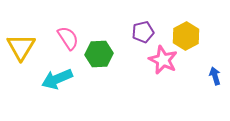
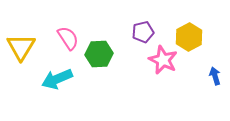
yellow hexagon: moved 3 px right, 1 px down
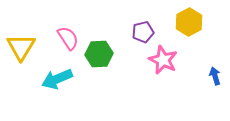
yellow hexagon: moved 15 px up
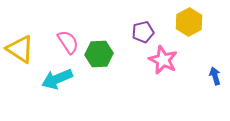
pink semicircle: moved 4 px down
yellow triangle: moved 1 px left, 2 px down; rotated 28 degrees counterclockwise
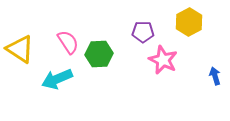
purple pentagon: rotated 15 degrees clockwise
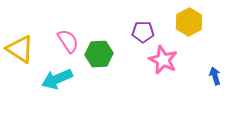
pink semicircle: moved 1 px up
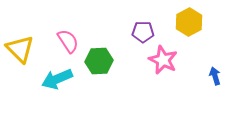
yellow triangle: rotated 12 degrees clockwise
green hexagon: moved 7 px down
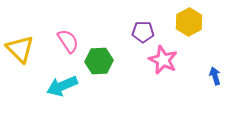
cyan arrow: moved 5 px right, 7 px down
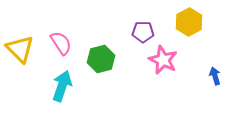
pink semicircle: moved 7 px left, 2 px down
green hexagon: moved 2 px right, 2 px up; rotated 12 degrees counterclockwise
cyan arrow: rotated 132 degrees clockwise
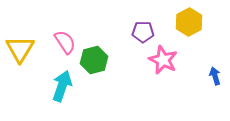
pink semicircle: moved 4 px right, 1 px up
yellow triangle: rotated 16 degrees clockwise
green hexagon: moved 7 px left, 1 px down
